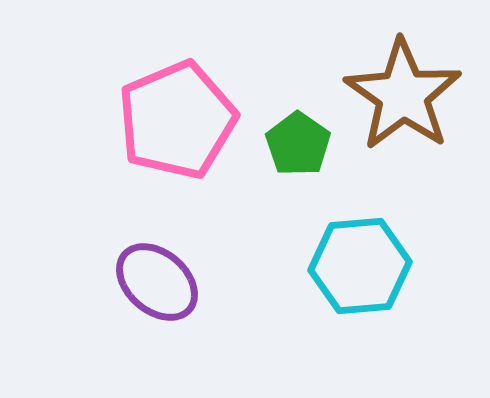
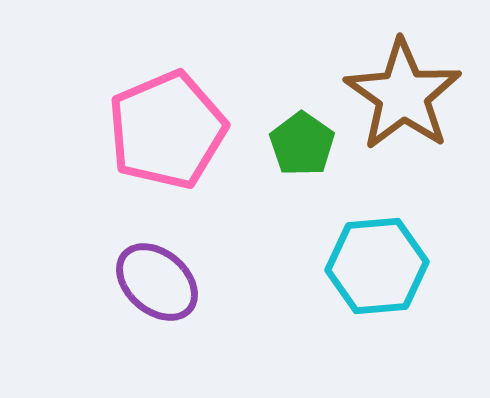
pink pentagon: moved 10 px left, 10 px down
green pentagon: moved 4 px right
cyan hexagon: moved 17 px right
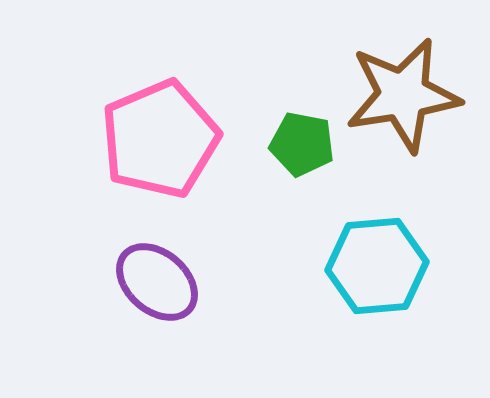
brown star: rotated 28 degrees clockwise
pink pentagon: moved 7 px left, 9 px down
green pentagon: rotated 24 degrees counterclockwise
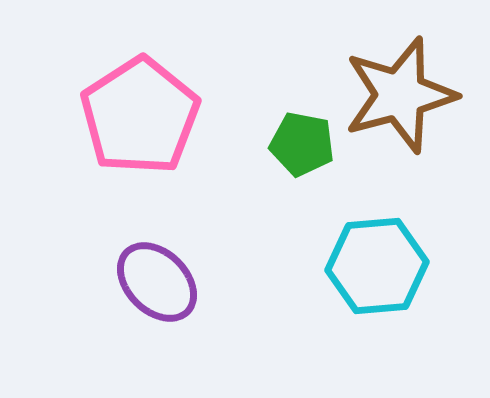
brown star: moved 3 px left; rotated 6 degrees counterclockwise
pink pentagon: moved 20 px left, 23 px up; rotated 10 degrees counterclockwise
purple ellipse: rotated 4 degrees clockwise
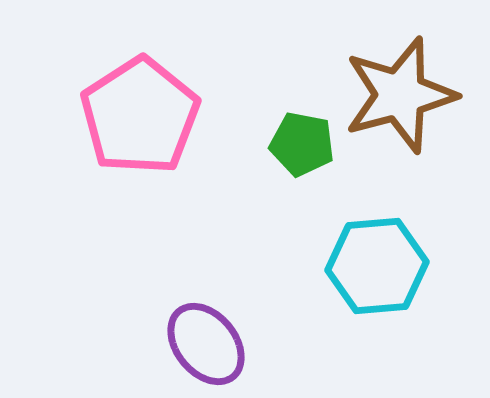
purple ellipse: moved 49 px right, 62 px down; rotated 6 degrees clockwise
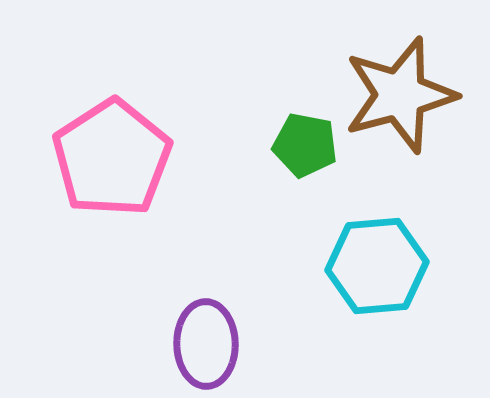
pink pentagon: moved 28 px left, 42 px down
green pentagon: moved 3 px right, 1 px down
purple ellipse: rotated 38 degrees clockwise
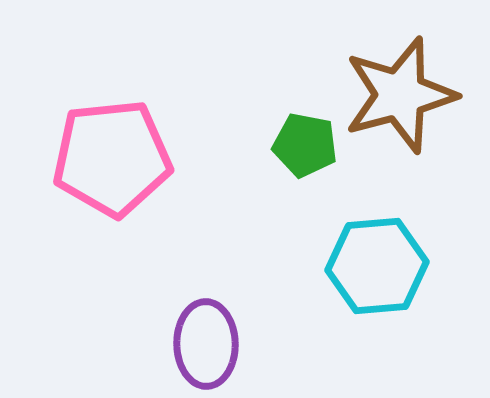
pink pentagon: rotated 27 degrees clockwise
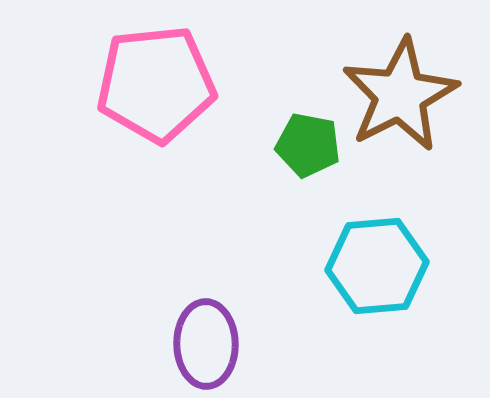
brown star: rotated 12 degrees counterclockwise
green pentagon: moved 3 px right
pink pentagon: moved 44 px right, 74 px up
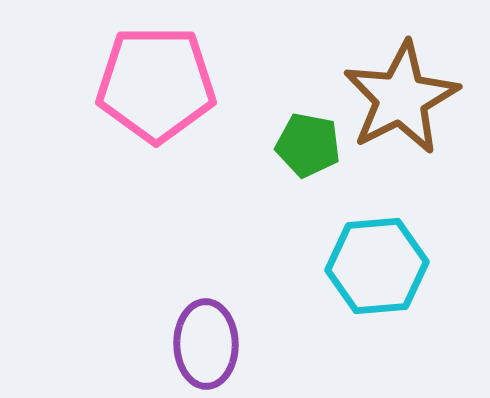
pink pentagon: rotated 6 degrees clockwise
brown star: moved 1 px right, 3 px down
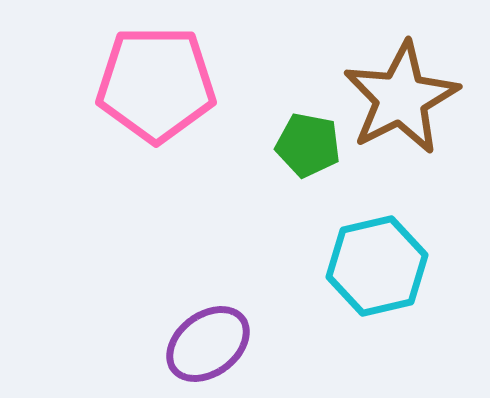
cyan hexagon: rotated 8 degrees counterclockwise
purple ellipse: moved 2 px right; rotated 54 degrees clockwise
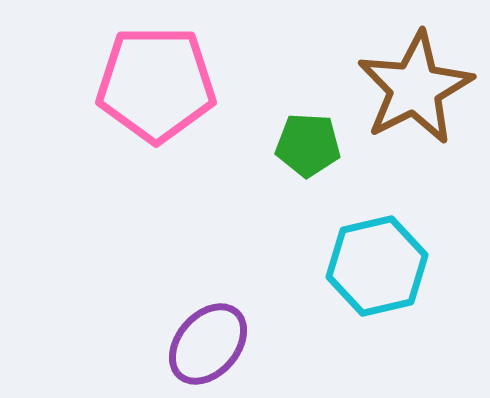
brown star: moved 14 px right, 10 px up
green pentagon: rotated 8 degrees counterclockwise
purple ellipse: rotated 12 degrees counterclockwise
